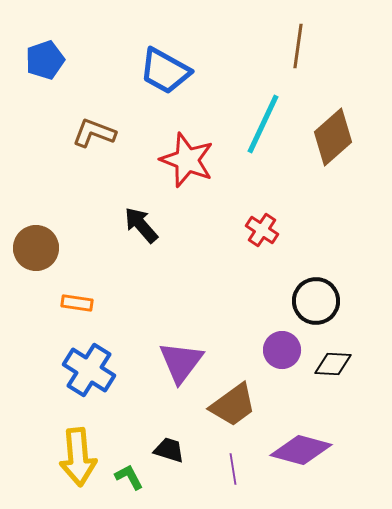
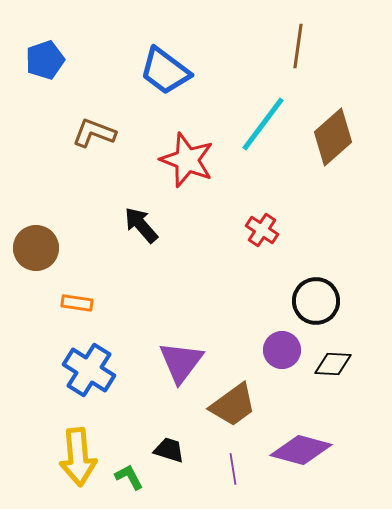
blue trapezoid: rotated 8 degrees clockwise
cyan line: rotated 12 degrees clockwise
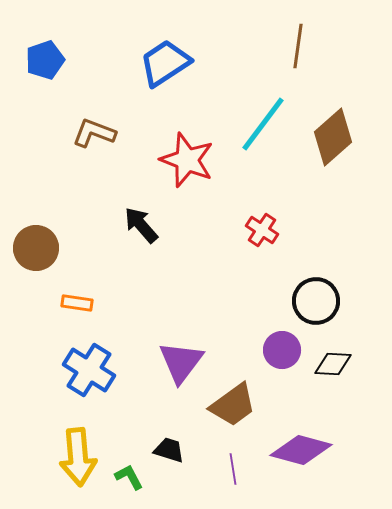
blue trapezoid: moved 8 px up; rotated 110 degrees clockwise
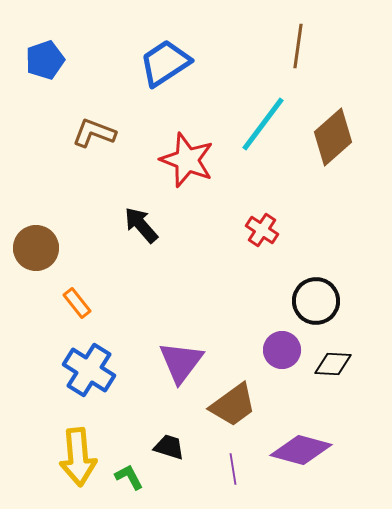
orange rectangle: rotated 44 degrees clockwise
black trapezoid: moved 3 px up
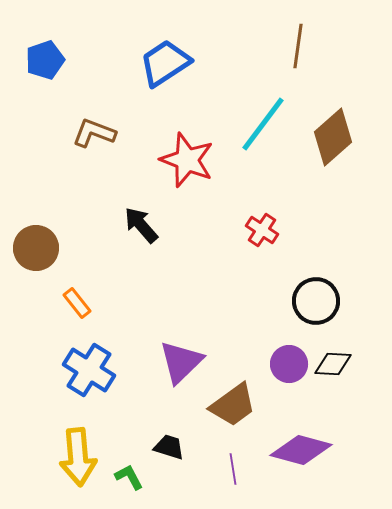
purple circle: moved 7 px right, 14 px down
purple triangle: rotated 9 degrees clockwise
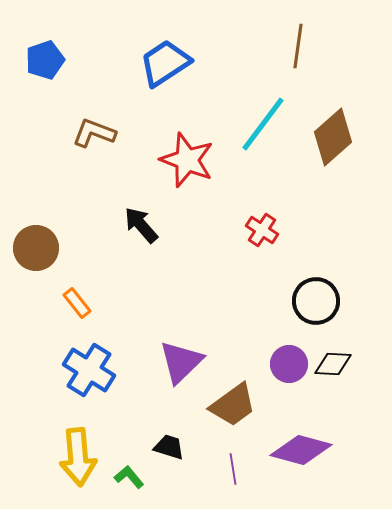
green L-shape: rotated 12 degrees counterclockwise
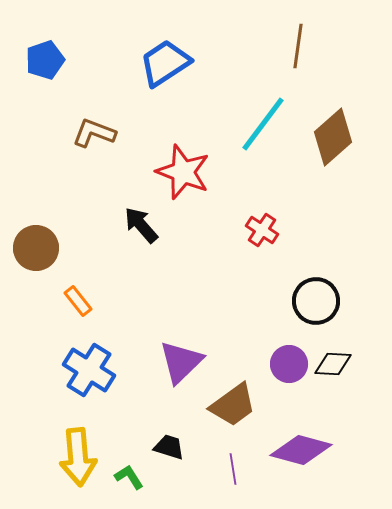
red star: moved 4 px left, 12 px down
orange rectangle: moved 1 px right, 2 px up
green L-shape: rotated 8 degrees clockwise
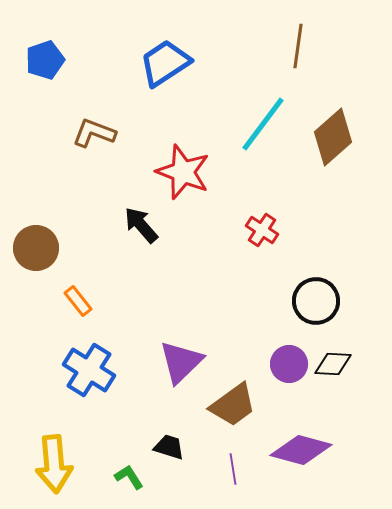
yellow arrow: moved 24 px left, 7 px down
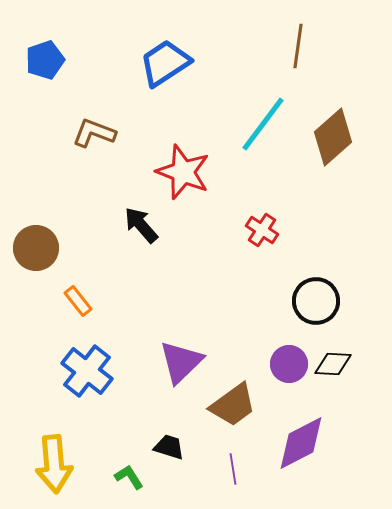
blue cross: moved 2 px left, 1 px down; rotated 6 degrees clockwise
purple diamond: moved 7 px up; rotated 42 degrees counterclockwise
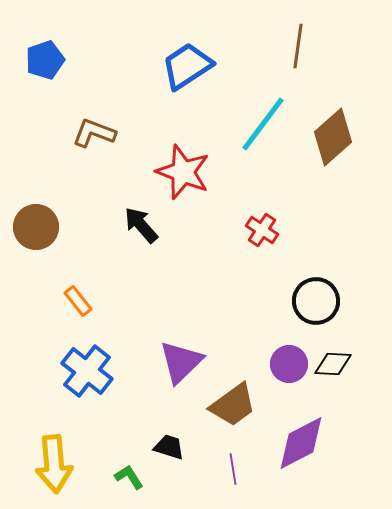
blue trapezoid: moved 22 px right, 3 px down
brown circle: moved 21 px up
